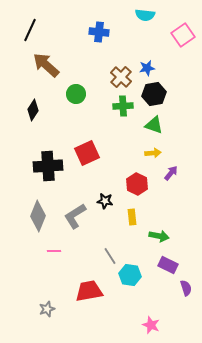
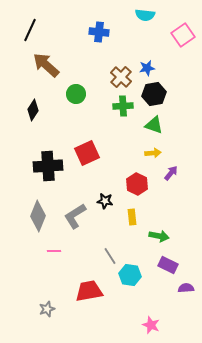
purple semicircle: rotated 77 degrees counterclockwise
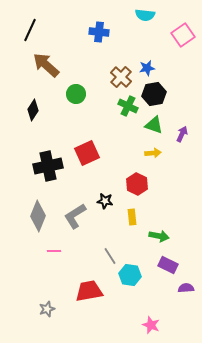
green cross: moved 5 px right; rotated 30 degrees clockwise
black cross: rotated 8 degrees counterclockwise
purple arrow: moved 11 px right, 39 px up; rotated 14 degrees counterclockwise
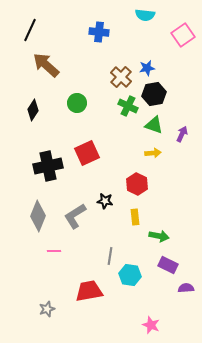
green circle: moved 1 px right, 9 px down
yellow rectangle: moved 3 px right
gray line: rotated 42 degrees clockwise
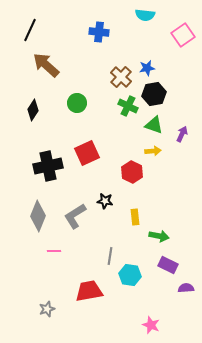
yellow arrow: moved 2 px up
red hexagon: moved 5 px left, 12 px up
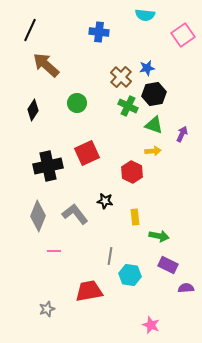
gray L-shape: moved 2 px up; rotated 84 degrees clockwise
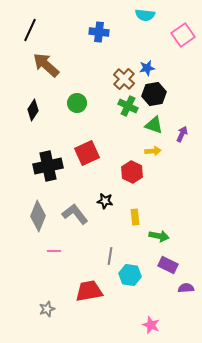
brown cross: moved 3 px right, 2 px down
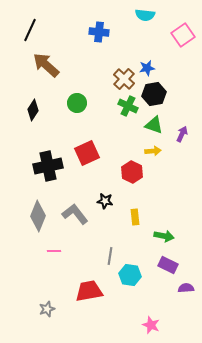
green arrow: moved 5 px right
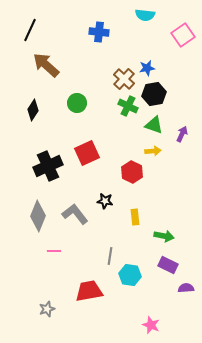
black cross: rotated 12 degrees counterclockwise
